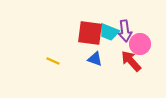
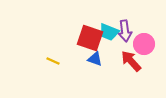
red square: moved 5 px down; rotated 12 degrees clockwise
pink circle: moved 4 px right
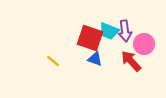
cyan trapezoid: moved 1 px up
yellow line: rotated 16 degrees clockwise
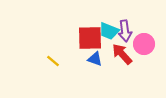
red square: rotated 20 degrees counterclockwise
red arrow: moved 9 px left, 7 px up
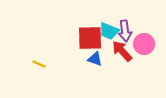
red arrow: moved 3 px up
yellow line: moved 14 px left, 3 px down; rotated 16 degrees counterclockwise
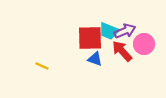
purple arrow: rotated 105 degrees counterclockwise
yellow line: moved 3 px right, 2 px down
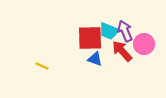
purple arrow: rotated 90 degrees counterclockwise
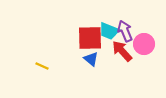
blue triangle: moved 4 px left; rotated 21 degrees clockwise
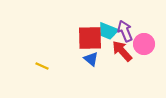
cyan trapezoid: moved 1 px left
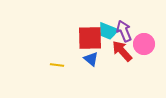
purple arrow: moved 1 px left
yellow line: moved 15 px right, 1 px up; rotated 16 degrees counterclockwise
